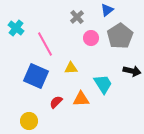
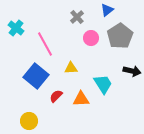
blue square: rotated 15 degrees clockwise
red semicircle: moved 6 px up
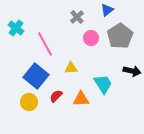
yellow circle: moved 19 px up
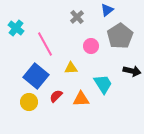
pink circle: moved 8 px down
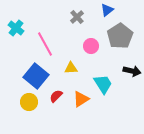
orange triangle: rotated 30 degrees counterclockwise
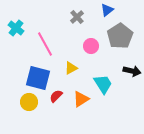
yellow triangle: rotated 24 degrees counterclockwise
blue square: moved 2 px right, 2 px down; rotated 25 degrees counterclockwise
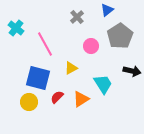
red semicircle: moved 1 px right, 1 px down
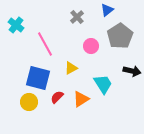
cyan cross: moved 3 px up
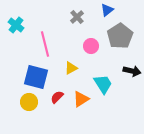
pink line: rotated 15 degrees clockwise
blue square: moved 2 px left, 1 px up
